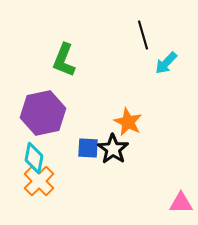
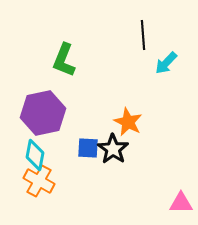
black line: rotated 12 degrees clockwise
cyan diamond: moved 1 px right, 3 px up
orange cross: rotated 16 degrees counterclockwise
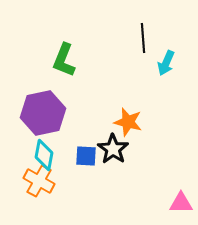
black line: moved 3 px down
cyan arrow: rotated 20 degrees counterclockwise
orange star: rotated 12 degrees counterclockwise
blue square: moved 2 px left, 8 px down
cyan diamond: moved 9 px right
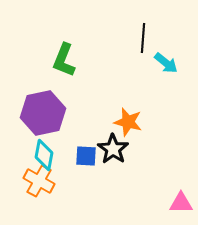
black line: rotated 8 degrees clockwise
cyan arrow: rotated 75 degrees counterclockwise
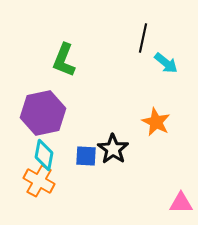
black line: rotated 8 degrees clockwise
orange star: moved 28 px right; rotated 12 degrees clockwise
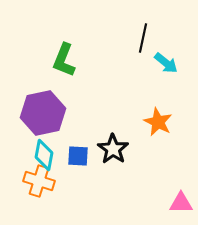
orange star: moved 2 px right
blue square: moved 8 px left
orange cross: rotated 12 degrees counterclockwise
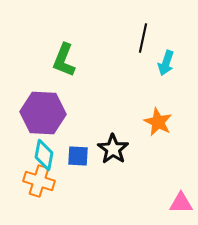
cyan arrow: rotated 70 degrees clockwise
purple hexagon: rotated 15 degrees clockwise
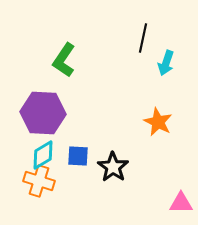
green L-shape: rotated 12 degrees clockwise
black star: moved 18 px down
cyan diamond: moved 1 px left; rotated 48 degrees clockwise
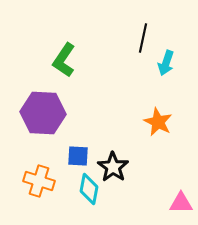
cyan diamond: moved 46 px right, 34 px down; rotated 48 degrees counterclockwise
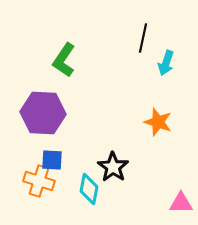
orange star: rotated 8 degrees counterclockwise
blue square: moved 26 px left, 4 px down
